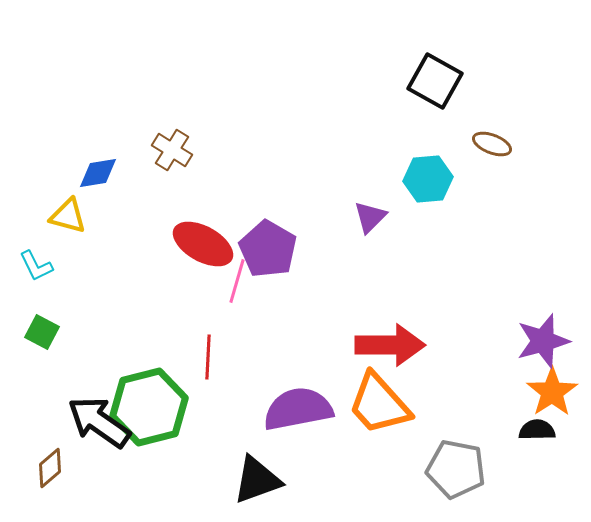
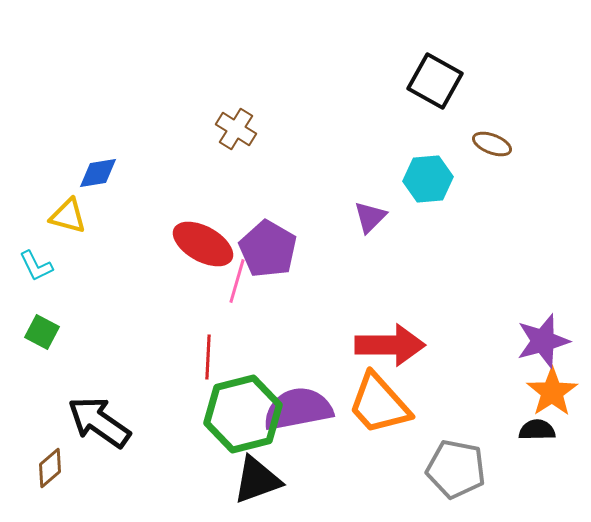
brown cross: moved 64 px right, 21 px up
green hexagon: moved 94 px right, 7 px down
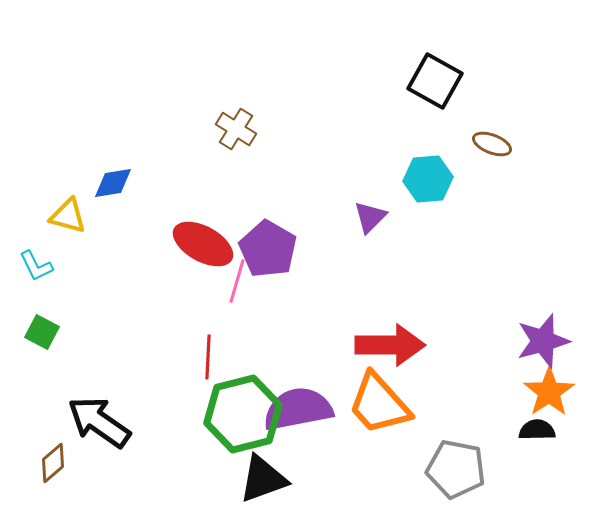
blue diamond: moved 15 px right, 10 px down
orange star: moved 3 px left
brown diamond: moved 3 px right, 5 px up
black triangle: moved 6 px right, 1 px up
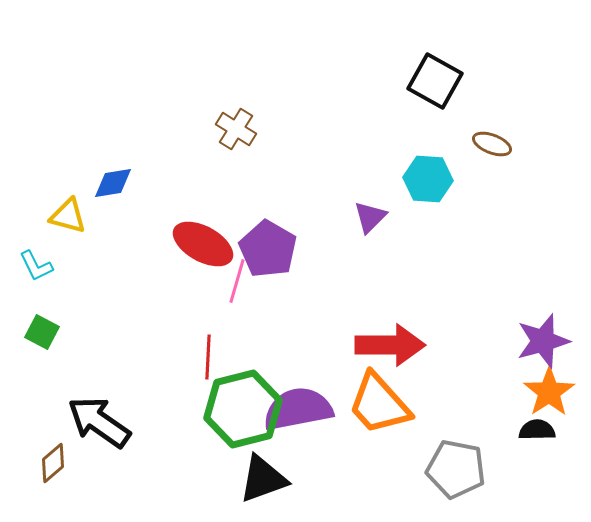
cyan hexagon: rotated 9 degrees clockwise
green hexagon: moved 5 px up
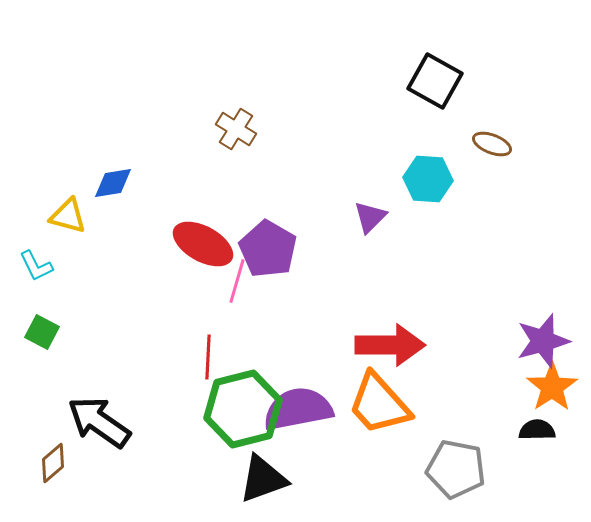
orange star: moved 3 px right, 5 px up
